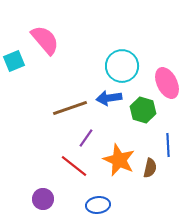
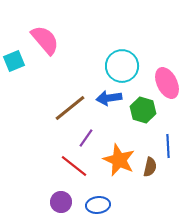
brown line: rotated 20 degrees counterclockwise
blue line: moved 1 px down
brown semicircle: moved 1 px up
purple circle: moved 18 px right, 3 px down
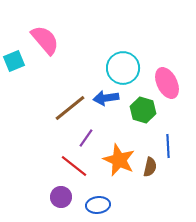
cyan circle: moved 1 px right, 2 px down
blue arrow: moved 3 px left
purple circle: moved 5 px up
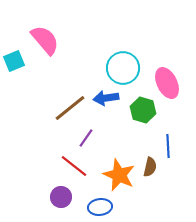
orange star: moved 15 px down
blue ellipse: moved 2 px right, 2 px down
